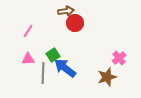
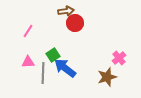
pink triangle: moved 3 px down
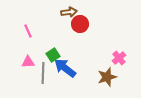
brown arrow: moved 3 px right, 1 px down
red circle: moved 5 px right, 1 px down
pink line: rotated 56 degrees counterclockwise
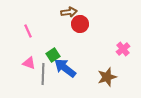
pink cross: moved 4 px right, 9 px up
pink triangle: moved 1 px right, 1 px down; rotated 24 degrees clockwise
gray line: moved 1 px down
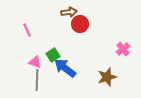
pink line: moved 1 px left, 1 px up
pink triangle: moved 6 px right, 1 px up
gray line: moved 6 px left, 6 px down
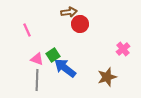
pink triangle: moved 2 px right, 3 px up
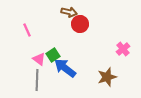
brown arrow: rotated 21 degrees clockwise
pink triangle: moved 2 px right; rotated 16 degrees clockwise
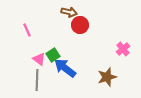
red circle: moved 1 px down
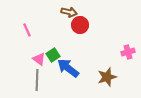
pink cross: moved 5 px right, 3 px down; rotated 24 degrees clockwise
blue arrow: moved 3 px right
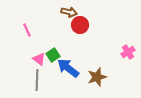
pink cross: rotated 16 degrees counterclockwise
brown star: moved 10 px left
